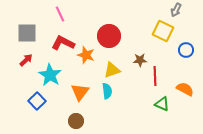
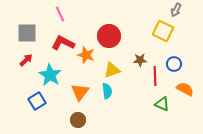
blue circle: moved 12 px left, 14 px down
blue square: rotated 12 degrees clockwise
brown circle: moved 2 px right, 1 px up
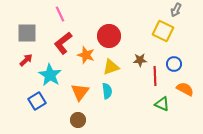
red L-shape: rotated 65 degrees counterclockwise
yellow triangle: moved 1 px left, 3 px up
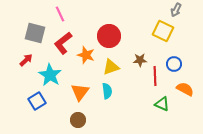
gray square: moved 8 px right; rotated 15 degrees clockwise
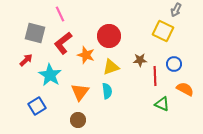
blue square: moved 5 px down
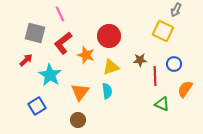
orange semicircle: rotated 84 degrees counterclockwise
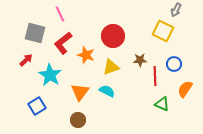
red circle: moved 4 px right
cyan semicircle: rotated 56 degrees counterclockwise
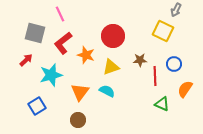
cyan star: moved 1 px right; rotated 25 degrees clockwise
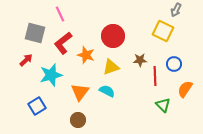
green triangle: moved 1 px right, 1 px down; rotated 21 degrees clockwise
